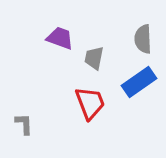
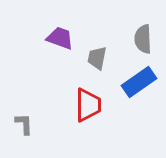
gray trapezoid: moved 3 px right
red trapezoid: moved 2 px left, 2 px down; rotated 21 degrees clockwise
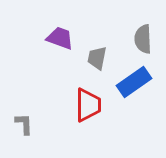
blue rectangle: moved 5 px left
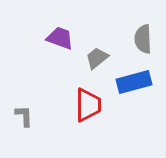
gray trapezoid: rotated 40 degrees clockwise
blue rectangle: rotated 20 degrees clockwise
gray L-shape: moved 8 px up
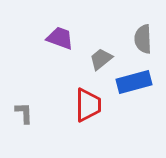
gray trapezoid: moved 4 px right, 1 px down
gray L-shape: moved 3 px up
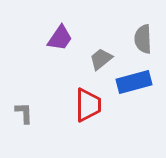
purple trapezoid: rotated 104 degrees clockwise
